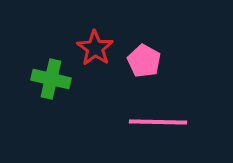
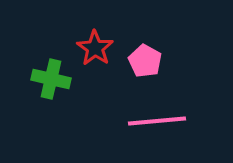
pink pentagon: moved 1 px right
pink line: moved 1 px left, 1 px up; rotated 6 degrees counterclockwise
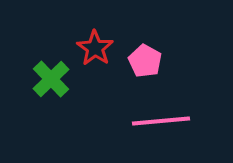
green cross: rotated 33 degrees clockwise
pink line: moved 4 px right
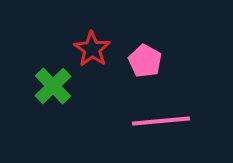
red star: moved 3 px left, 1 px down
green cross: moved 2 px right, 7 px down
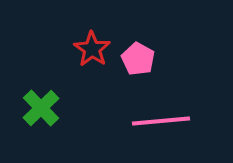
pink pentagon: moved 7 px left, 2 px up
green cross: moved 12 px left, 22 px down
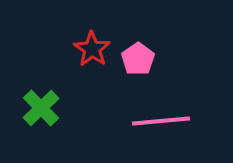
pink pentagon: rotated 8 degrees clockwise
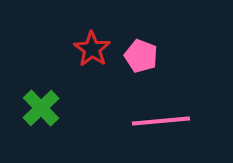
pink pentagon: moved 3 px right, 3 px up; rotated 16 degrees counterclockwise
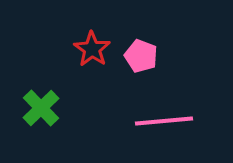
pink line: moved 3 px right
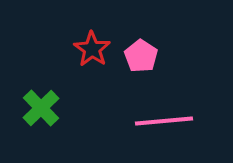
pink pentagon: rotated 12 degrees clockwise
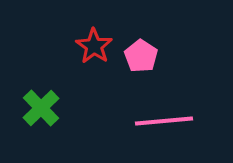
red star: moved 2 px right, 3 px up
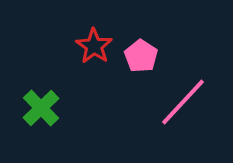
pink line: moved 19 px right, 19 px up; rotated 42 degrees counterclockwise
